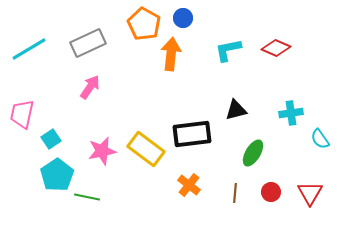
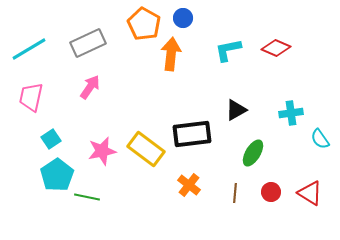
black triangle: rotated 15 degrees counterclockwise
pink trapezoid: moved 9 px right, 17 px up
red triangle: rotated 28 degrees counterclockwise
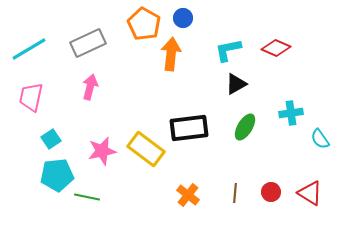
pink arrow: rotated 20 degrees counterclockwise
black triangle: moved 26 px up
black rectangle: moved 3 px left, 6 px up
green ellipse: moved 8 px left, 26 px up
cyan pentagon: rotated 28 degrees clockwise
orange cross: moved 1 px left, 10 px down
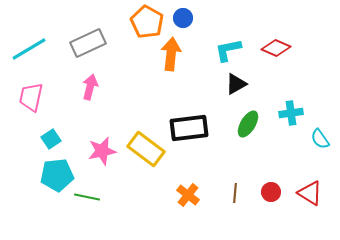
orange pentagon: moved 3 px right, 2 px up
green ellipse: moved 3 px right, 3 px up
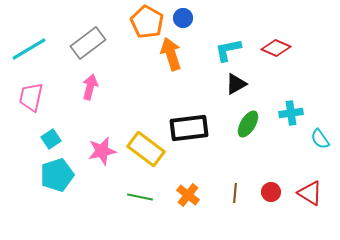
gray rectangle: rotated 12 degrees counterclockwise
orange arrow: rotated 24 degrees counterclockwise
cyan pentagon: rotated 12 degrees counterclockwise
green line: moved 53 px right
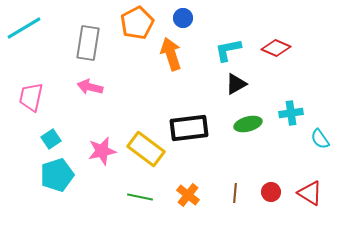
orange pentagon: moved 10 px left, 1 px down; rotated 16 degrees clockwise
gray rectangle: rotated 44 degrees counterclockwise
cyan line: moved 5 px left, 21 px up
pink arrow: rotated 90 degrees counterclockwise
green ellipse: rotated 44 degrees clockwise
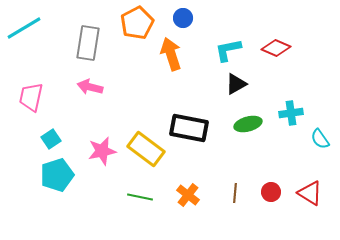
black rectangle: rotated 18 degrees clockwise
